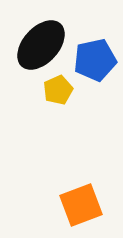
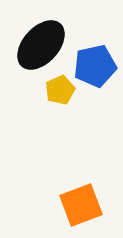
blue pentagon: moved 6 px down
yellow pentagon: moved 2 px right
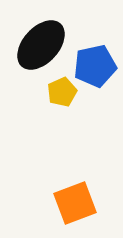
yellow pentagon: moved 2 px right, 2 px down
orange square: moved 6 px left, 2 px up
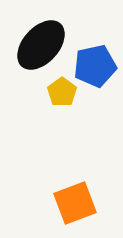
yellow pentagon: rotated 12 degrees counterclockwise
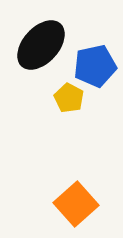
yellow pentagon: moved 7 px right, 6 px down; rotated 8 degrees counterclockwise
orange square: moved 1 px right, 1 px down; rotated 21 degrees counterclockwise
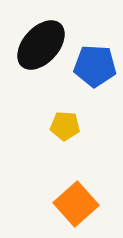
blue pentagon: rotated 15 degrees clockwise
yellow pentagon: moved 4 px left, 28 px down; rotated 24 degrees counterclockwise
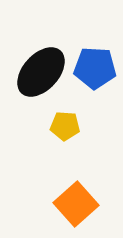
black ellipse: moved 27 px down
blue pentagon: moved 2 px down
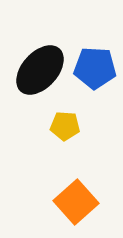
black ellipse: moved 1 px left, 2 px up
orange square: moved 2 px up
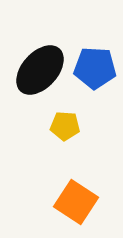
orange square: rotated 15 degrees counterclockwise
